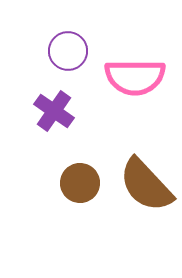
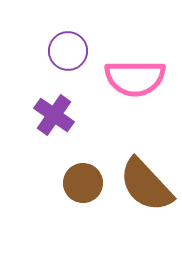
pink semicircle: moved 1 px down
purple cross: moved 4 px down
brown circle: moved 3 px right
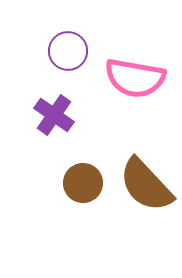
pink semicircle: rotated 10 degrees clockwise
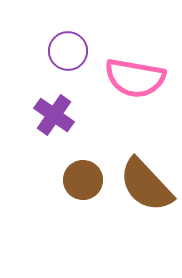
brown circle: moved 3 px up
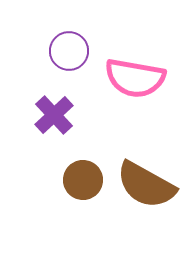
purple circle: moved 1 px right
purple cross: rotated 12 degrees clockwise
brown semicircle: rotated 18 degrees counterclockwise
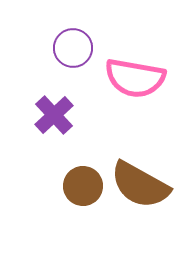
purple circle: moved 4 px right, 3 px up
brown circle: moved 6 px down
brown semicircle: moved 6 px left
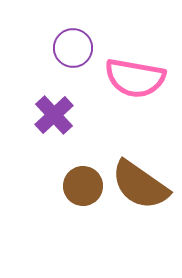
brown semicircle: rotated 6 degrees clockwise
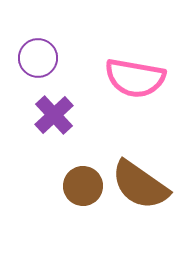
purple circle: moved 35 px left, 10 px down
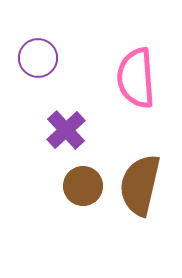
pink semicircle: moved 1 px right; rotated 76 degrees clockwise
purple cross: moved 12 px right, 15 px down
brown semicircle: rotated 68 degrees clockwise
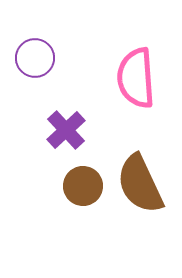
purple circle: moved 3 px left
brown semicircle: moved 1 px up; rotated 38 degrees counterclockwise
